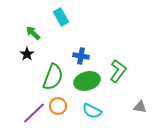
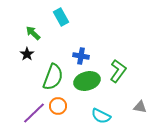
cyan semicircle: moved 9 px right, 5 px down
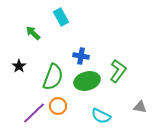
black star: moved 8 px left, 12 px down
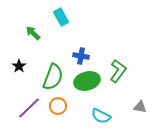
purple line: moved 5 px left, 5 px up
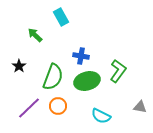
green arrow: moved 2 px right, 2 px down
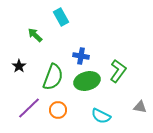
orange circle: moved 4 px down
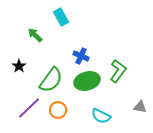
blue cross: rotated 14 degrees clockwise
green semicircle: moved 2 px left, 3 px down; rotated 16 degrees clockwise
